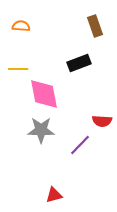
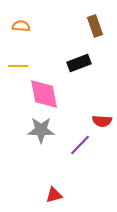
yellow line: moved 3 px up
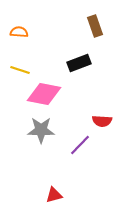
orange semicircle: moved 2 px left, 6 px down
yellow line: moved 2 px right, 4 px down; rotated 18 degrees clockwise
pink diamond: rotated 68 degrees counterclockwise
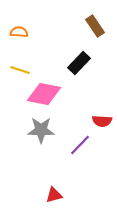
brown rectangle: rotated 15 degrees counterclockwise
black rectangle: rotated 25 degrees counterclockwise
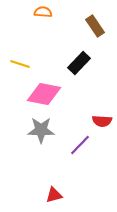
orange semicircle: moved 24 px right, 20 px up
yellow line: moved 6 px up
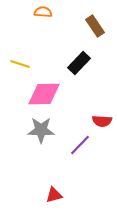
pink diamond: rotated 12 degrees counterclockwise
